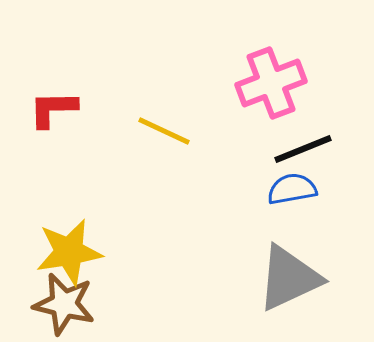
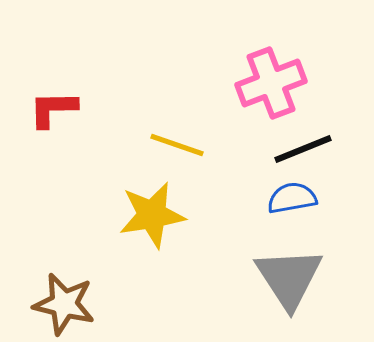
yellow line: moved 13 px right, 14 px down; rotated 6 degrees counterclockwise
blue semicircle: moved 9 px down
yellow star: moved 83 px right, 37 px up
gray triangle: rotated 38 degrees counterclockwise
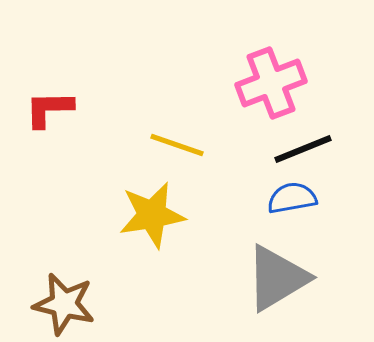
red L-shape: moved 4 px left
gray triangle: moved 12 px left; rotated 32 degrees clockwise
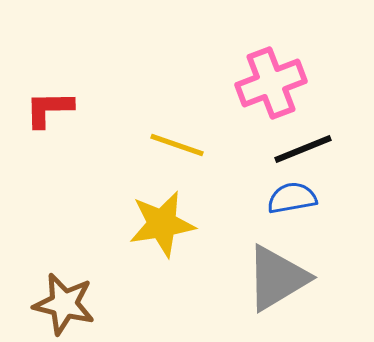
yellow star: moved 10 px right, 9 px down
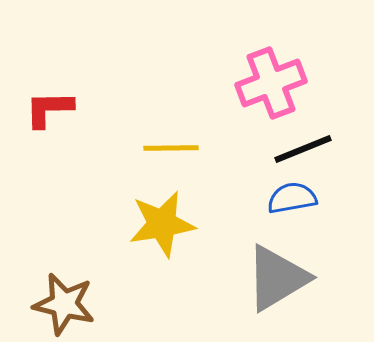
yellow line: moved 6 px left, 3 px down; rotated 20 degrees counterclockwise
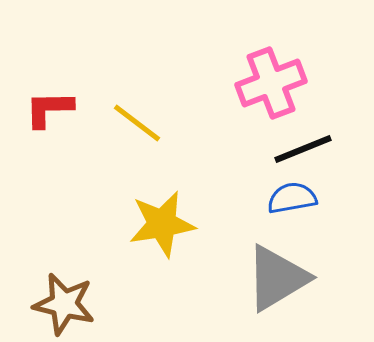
yellow line: moved 34 px left, 25 px up; rotated 38 degrees clockwise
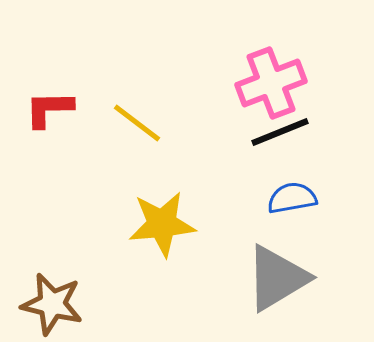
black line: moved 23 px left, 17 px up
yellow star: rotated 4 degrees clockwise
brown star: moved 12 px left
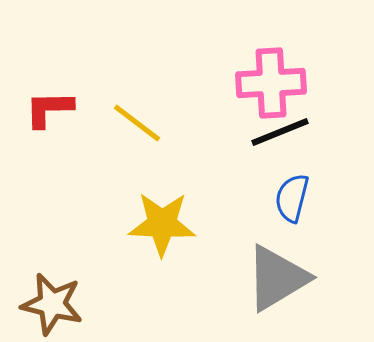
pink cross: rotated 18 degrees clockwise
blue semicircle: rotated 66 degrees counterclockwise
yellow star: rotated 8 degrees clockwise
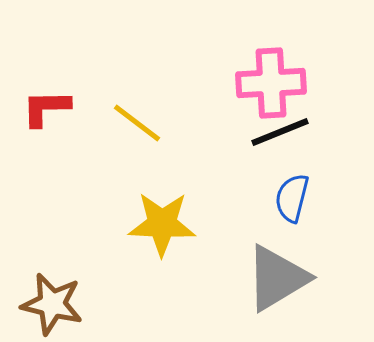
red L-shape: moved 3 px left, 1 px up
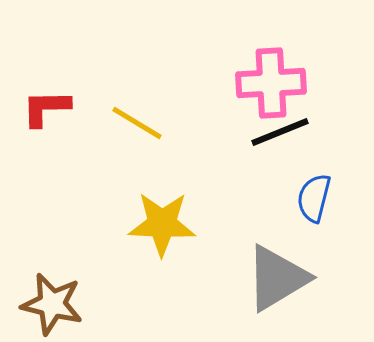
yellow line: rotated 6 degrees counterclockwise
blue semicircle: moved 22 px right
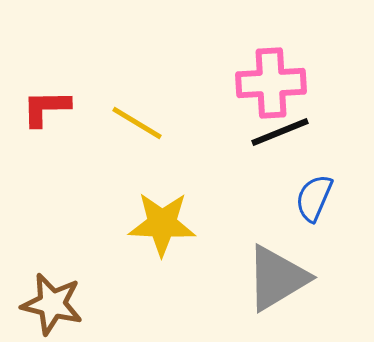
blue semicircle: rotated 9 degrees clockwise
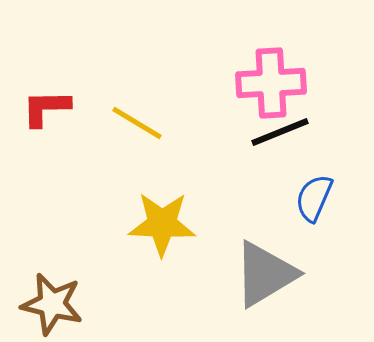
gray triangle: moved 12 px left, 4 px up
